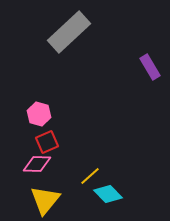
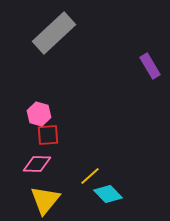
gray rectangle: moved 15 px left, 1 px down
purple rectangle: moved 1 px up
red square: moved 1 px right, 7 px up; rotated 20 degrees clockwise
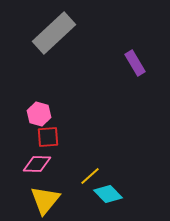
purple rectangle: moved 15 px left, 3 px up
red square: moved 2 px down
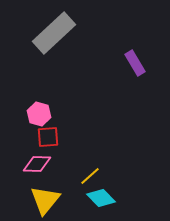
cyan diamond: moved 7 px left, 4 px down
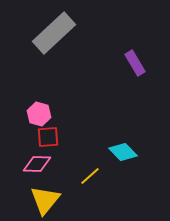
cyan diamond: moved 22 px right, 46 px up
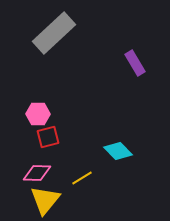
pink hexagon: moved 1 px left; rotated 15 degrees counterclockwise
red square: rotated 10 degrees counterclockwise
cyan diamond: moved 5 px left, 1 px up
pink diamond: moved 9 px down
yellow line: moved 8 px left, 2 px down; rotated 10 degrees clockwise
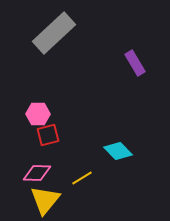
red square: moved 2 px up
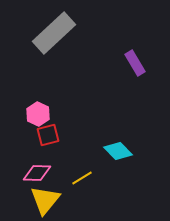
pink hexagon: rotated 25 degrees clockwise
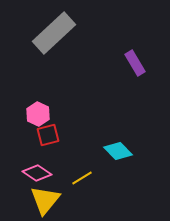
pink diamond: rotated 32 degrees clockwise
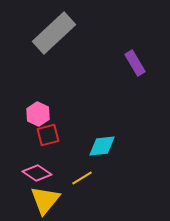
cyan diamond: moved 16 px left, 5 px up; rotated 52 degrees counterclockwise
